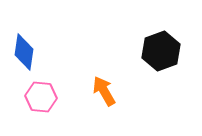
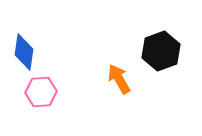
orange arrow: moved 15 px right, 12 px up
pink hexagon: moved 5 px up; rotated 8 degrees counterclockwise
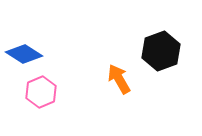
blue diamond: moved 2 px down; rotated 66 degrees counterclockwise
pink hexagon: rotated 20 degrees counterclockwise
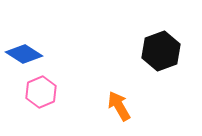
orange arrow: moved 27 px down
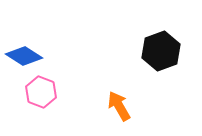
blue diamond: moved 2 px down
pink hexagon: rotated 16 degrees counterclockwise
